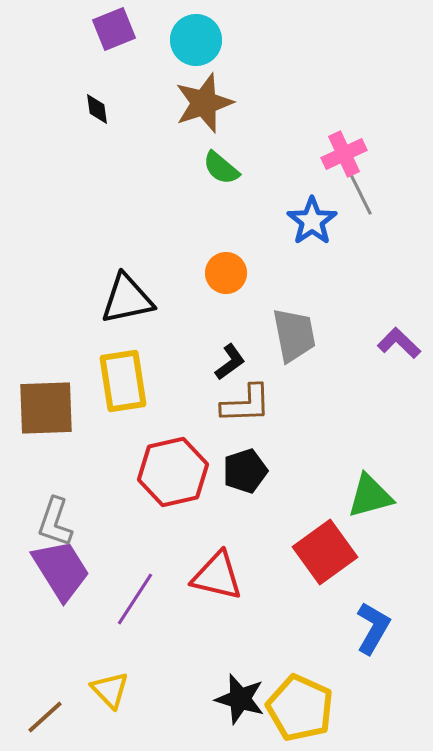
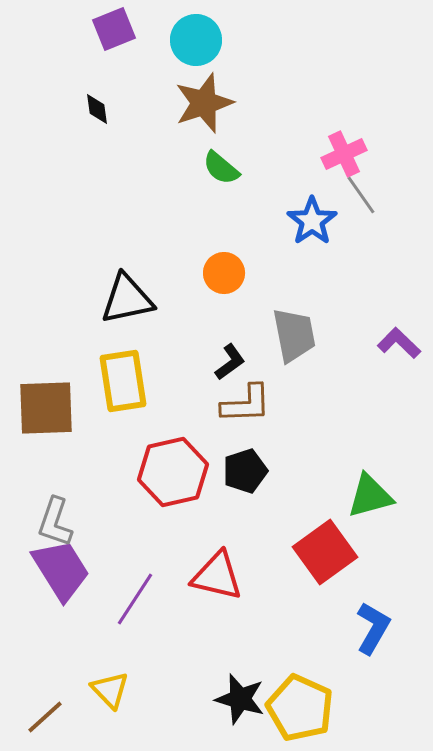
gray line: rotated 9 degrees counterclockwise
orange circle: moved 2 px left
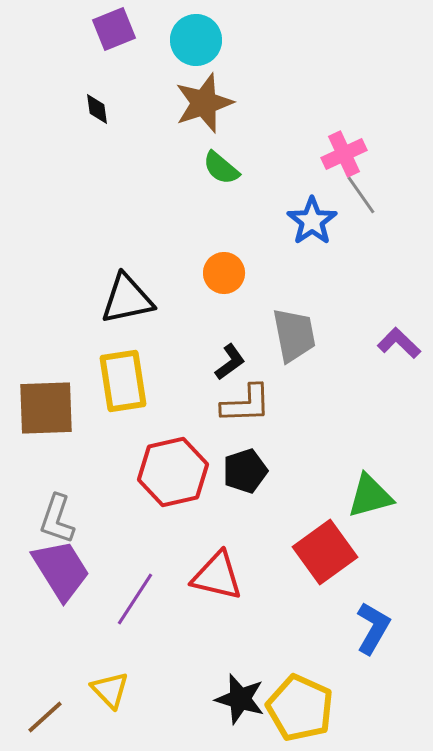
gray L-shape: moved 2 px right, 3 px up
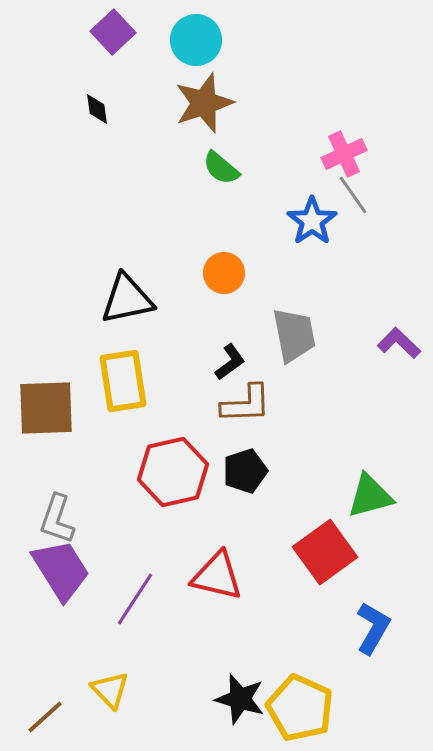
purple square: moved 1 px left, 3 px down; rotated 21 degrees counterclockwise
gray line: moved 8 px left
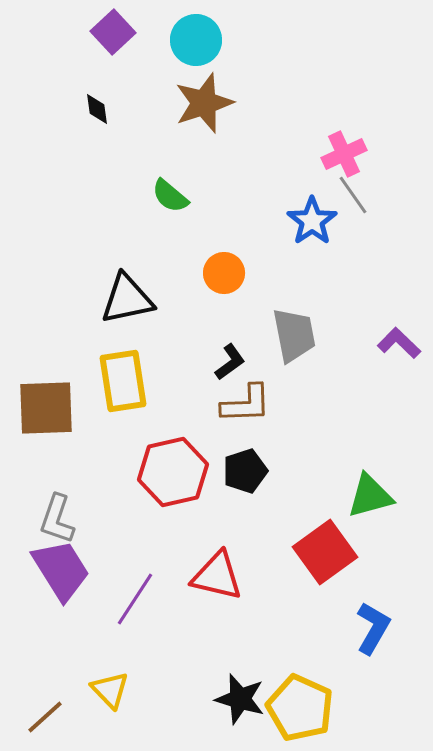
green semicircle: moved 51 px left, 28 px down
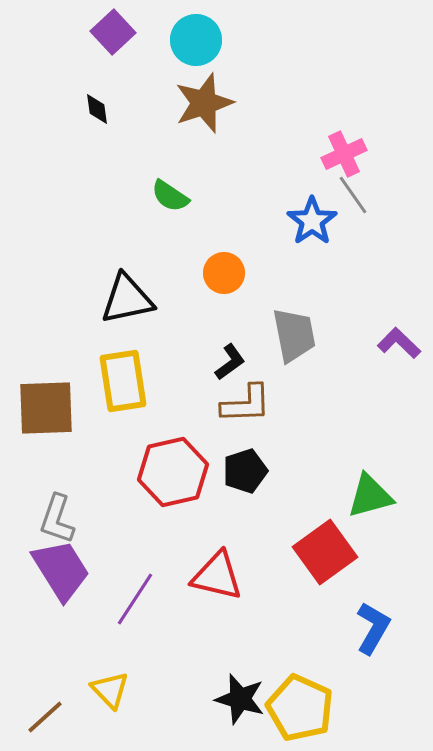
green semicircle: rotated 6 degrees counterclockwise
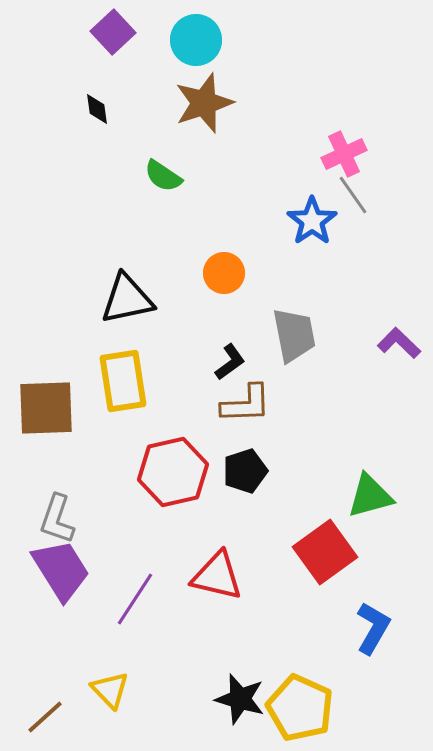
green semicircle: moved 7 px left, 20 px up
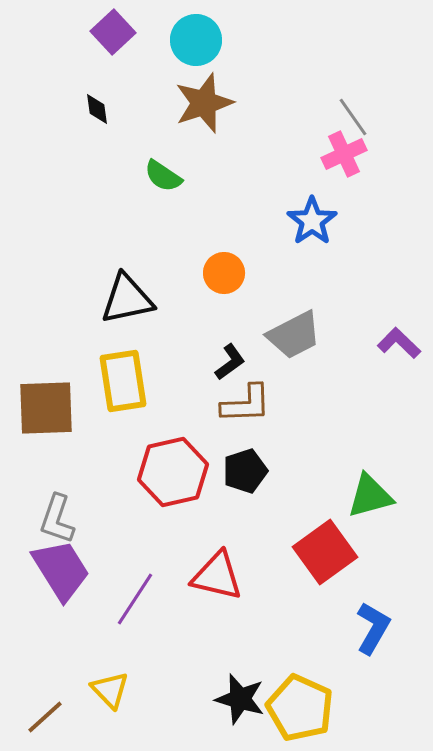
gray line: moved 78 px up
gray trapezoid: rotated 74 degrees clockwise
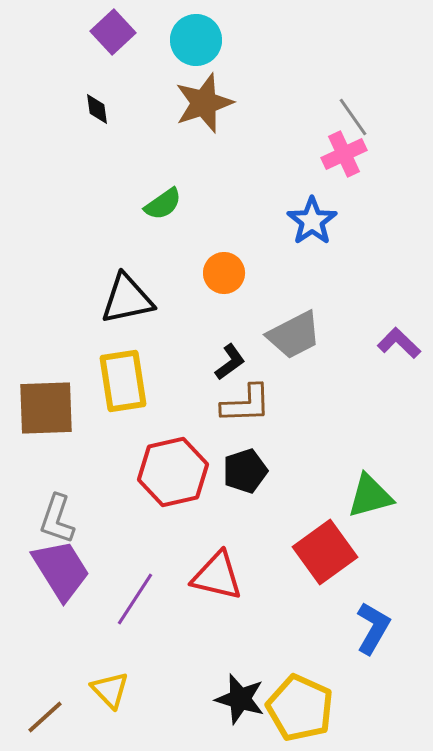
green semicircle: moved 28 px down; rotated 69 degrees counterclockwise
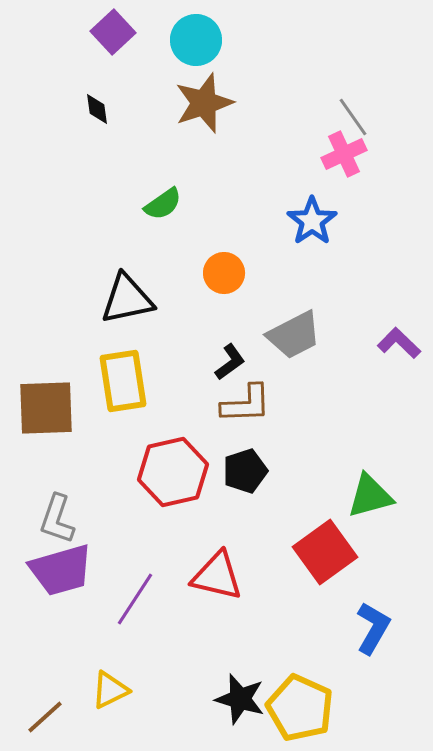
purple trapezoid: rotated 106 degrees clockwise
yellow triangle: rotated 48 degrees clockwise
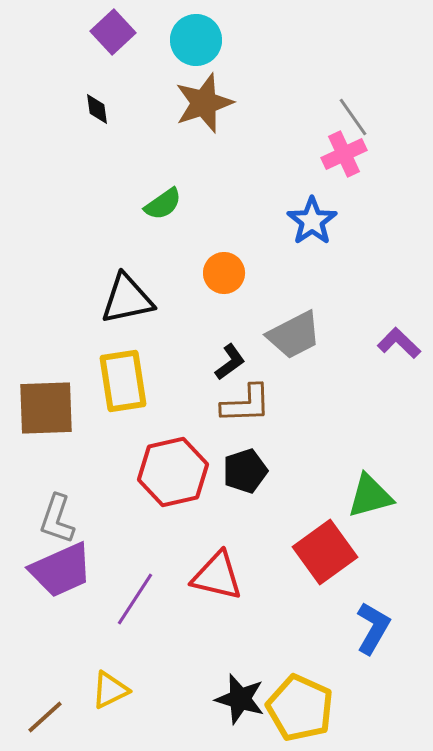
purple trapezoid: rotated 8 degrees counterclockwise
